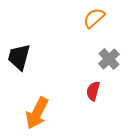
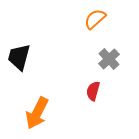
orange semicircle: moved 1 px right, 1 px down
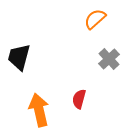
red semicircle: moved 14 px left, 8 px down
orange arrow: moved 2 px right, 3 px up; rotated 140 degrees clockwise
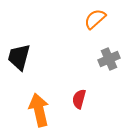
gray cross: rotated 20 degrees clockwise
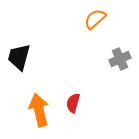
gray cross: moved 11 px right
red semicircle: moved 6 px left, 4 px down
